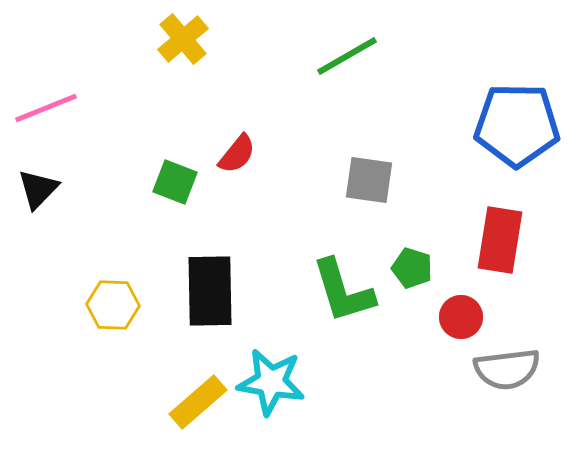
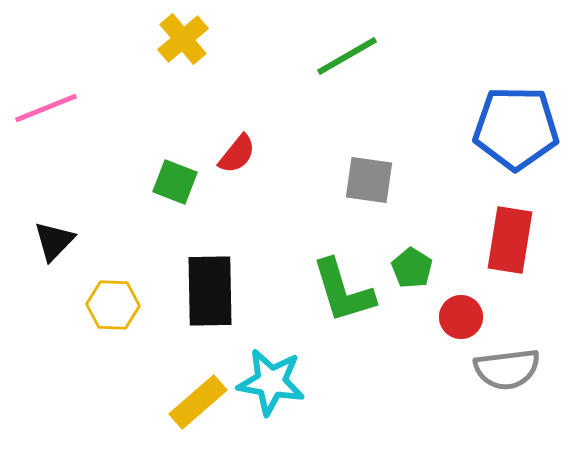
blue pentagon: moved 1 px left, 3 px down
black triangle: moved 16 px right, 52 px down
red rectangle: moved 10 px right
green pentagon: rotated 15 degrees clockwise
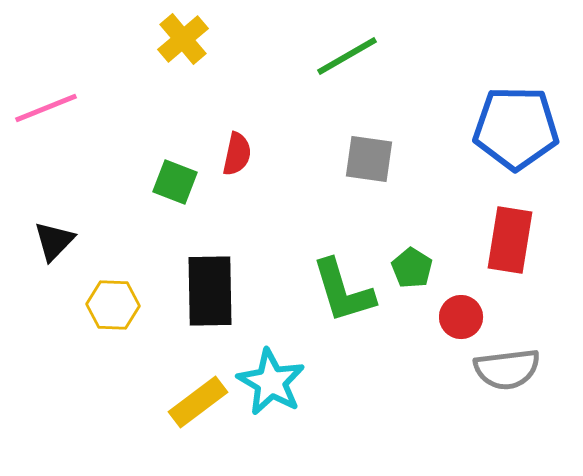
red semicircle: rotated 27 degrees counterclockwise
gray square: moved 21 px up
cyan star: rotated 20 degrees clockwise
yellow rectangle: rotated 4 degrees clockwise
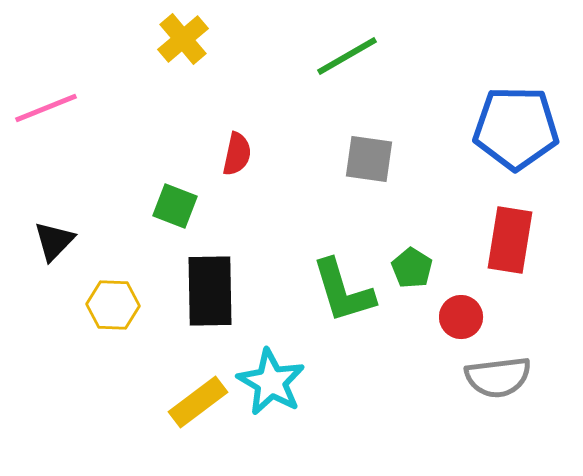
green square: moved 24 px down
gray semicircle: moved 9 px left, 8 px down
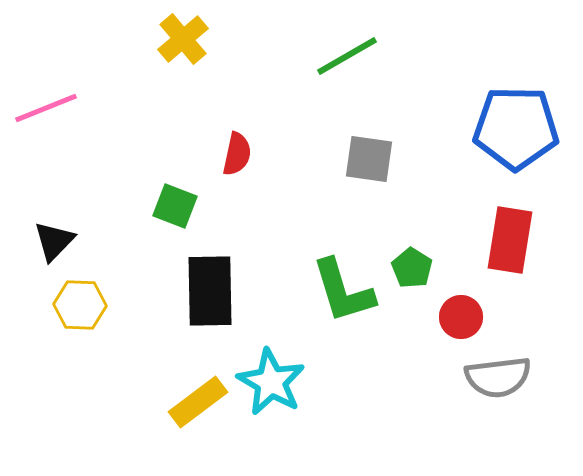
yellow hexagon: moved 33 px left
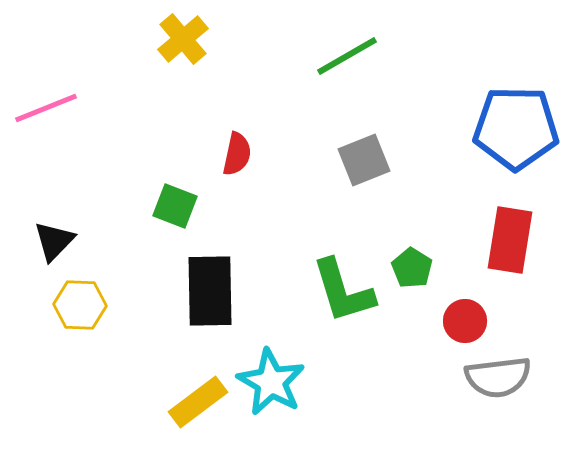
gray square: moved 5 px left, 1 px down; rotated 30 degrees counterclockwise
red circle: moved 4 px right, 4 px down
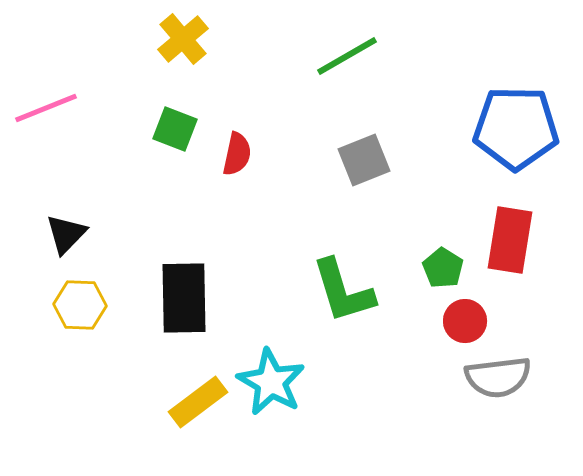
green square: moved 77 px up
black triangle: moved 12 px right, 7 px up
green pentagon: moved 31 px right
black rectangle: moved 26 px left, 7 px down
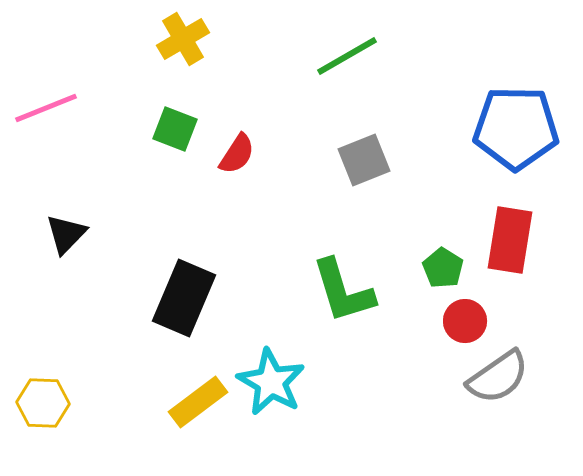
yellow cross: rotated 9 degrees clockwise
red semicircle: rotated 21 degrees clockwise
black rectangle: rotated 24 degrees clockwise
yellow hexagon: moved 37 px left, 98 px down
gray semicircle: rotated 28 degrees counterclockwise
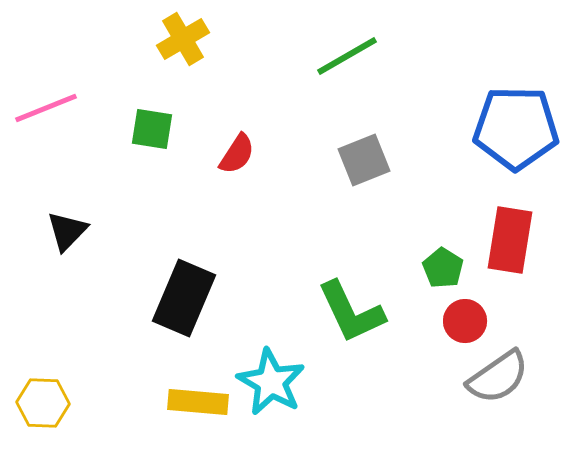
green square: moved 23 px left; rotated 12 degrees counterclockwise
black triangle: moved 1 px right, 3 px up
green L-shape: moved 8 px right, 21 px down; rotated 8 degrees counterclockwise
yellow rectangle: rotated 42 degrees clockwise
